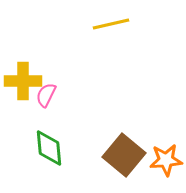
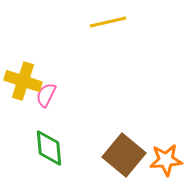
yellow line: moved 3 px left, 2 px up
yellow cross: rotated 18 degrees clockwise
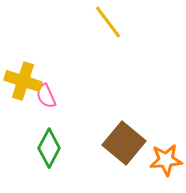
yellow line: rotated 66 degrees clockwise
pink semicircle: moved 1 px down; rotated 50 degrees counterclockwise
green diamond: rotated 33 degrees clockwise
brown square: moved 12 px up
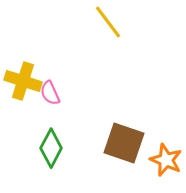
pink semicircle: moved 4 px right, 3 px up
brown square: rotated 21 degrees counterclockwise
green diamond: moved 2 px right
orange star: rotated 28 degrees clockwise
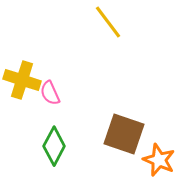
yellow cross: moved 1 px left, 1 px up
brown square: moved 9 px up
green diamond: moved 3 px right, 2 px up
orange star: moved 7 px left
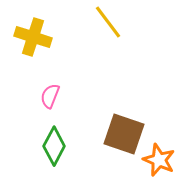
yellow cross: moved 11 px right, 43 px up
pink semicircle: moved 3 px down; rotated 45 degrees clockwise
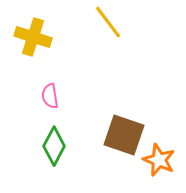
pink semicircle: rotated 30 degrees counterclockwise
brown square: moved 1 px down
